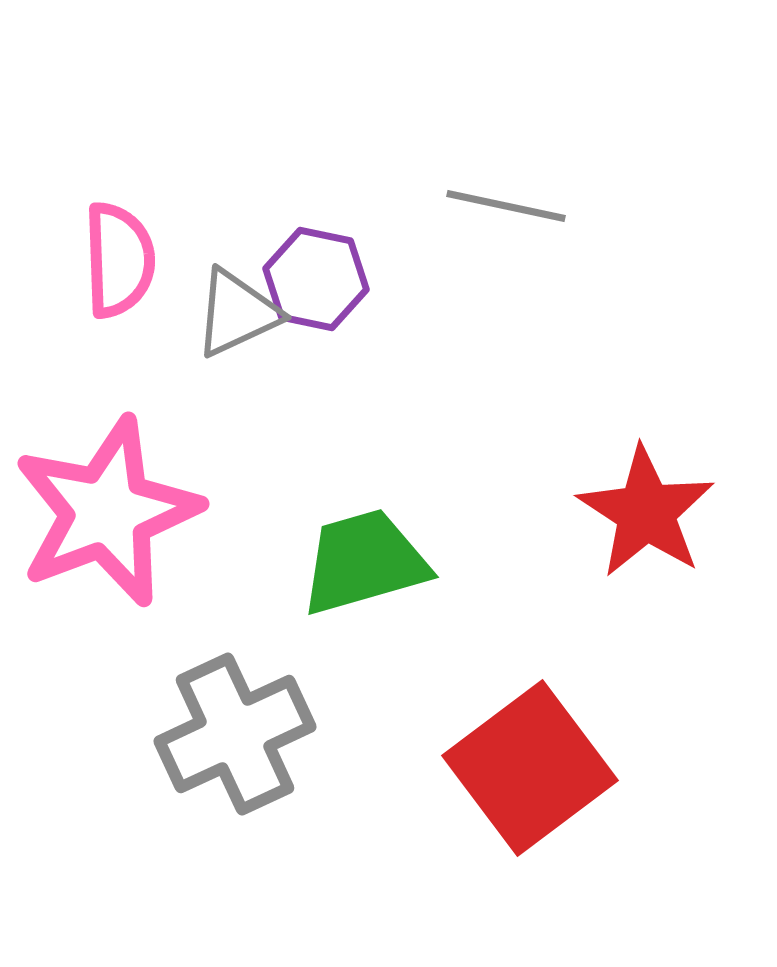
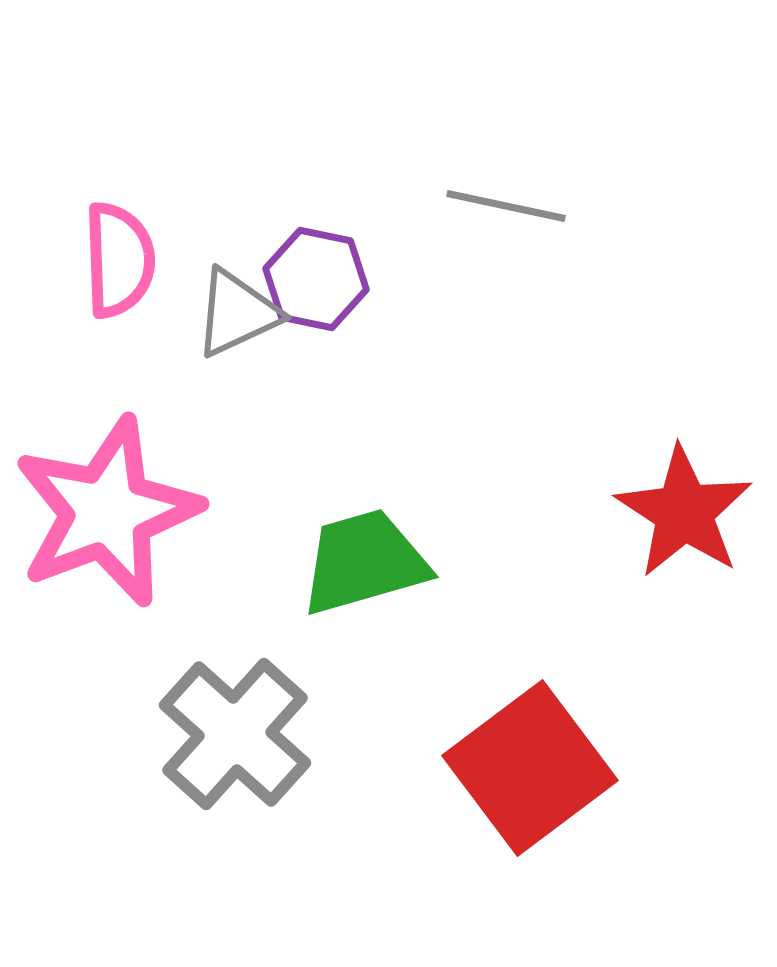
red star: moved 38 px right
gray cross: rotated 23 degrees counterclockwise
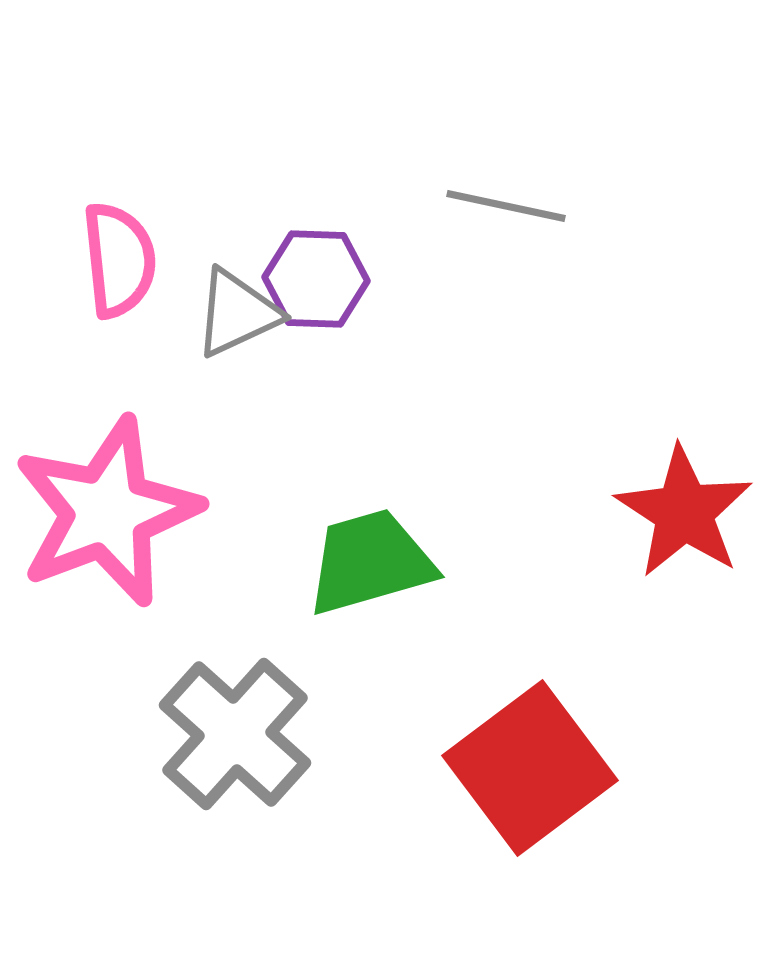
pink semicircle: rotated 4 degrees counterclockwise
purple hexagon: rotated 10 degrees counterclockwise
green trapezoid: moved 6 px right
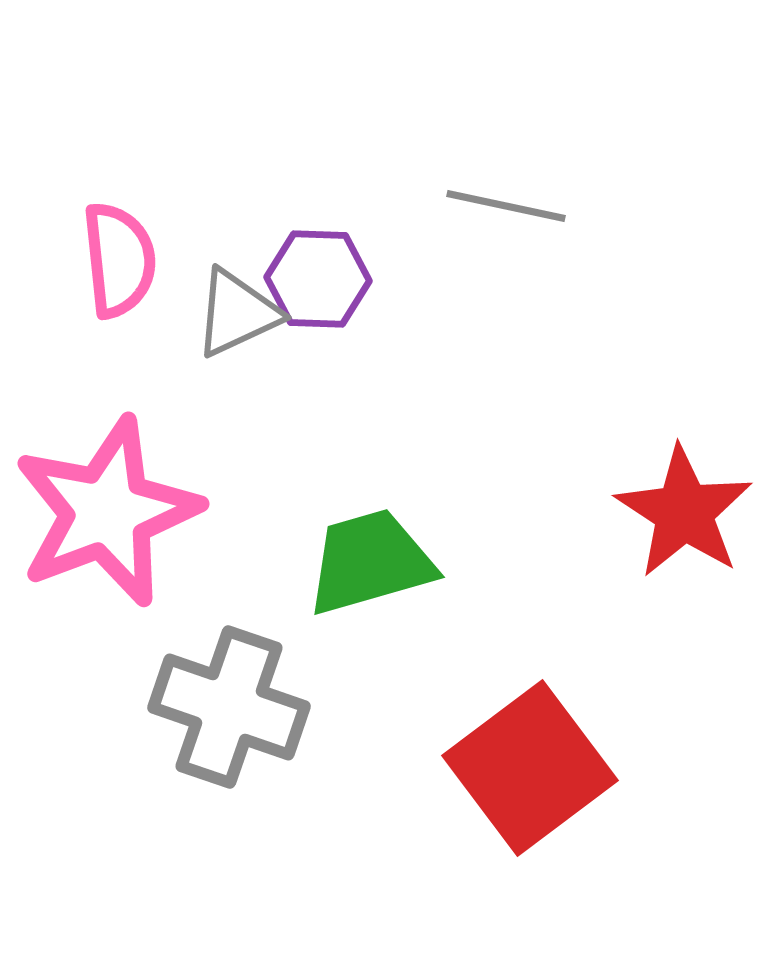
purple hexagon: moved 2 px right
gray cross: moved 6 px left, 27 px up; rotated 23 degrees counterclockwise
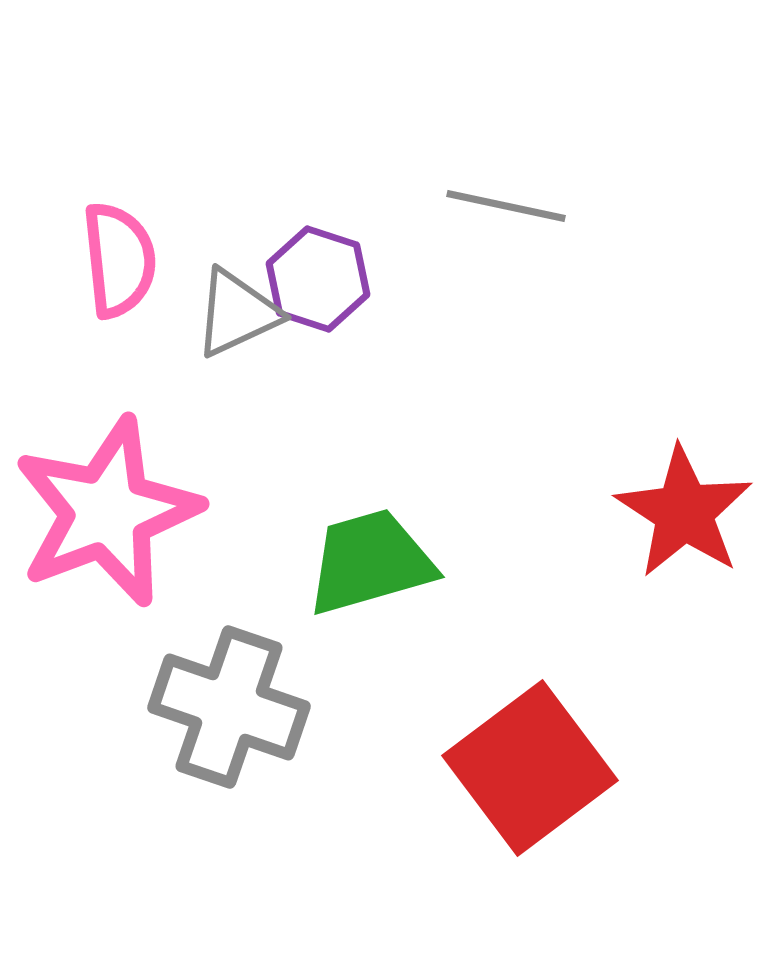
purple hexagon: rotated 16 degrees clockwise
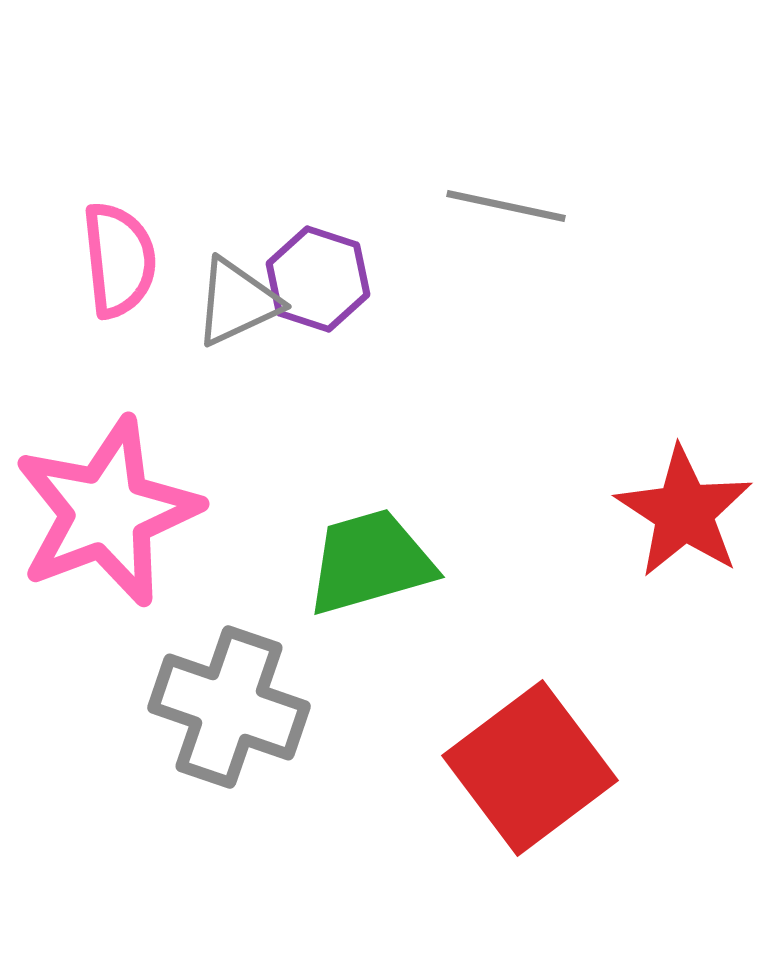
gray triangle: moved 11 px up
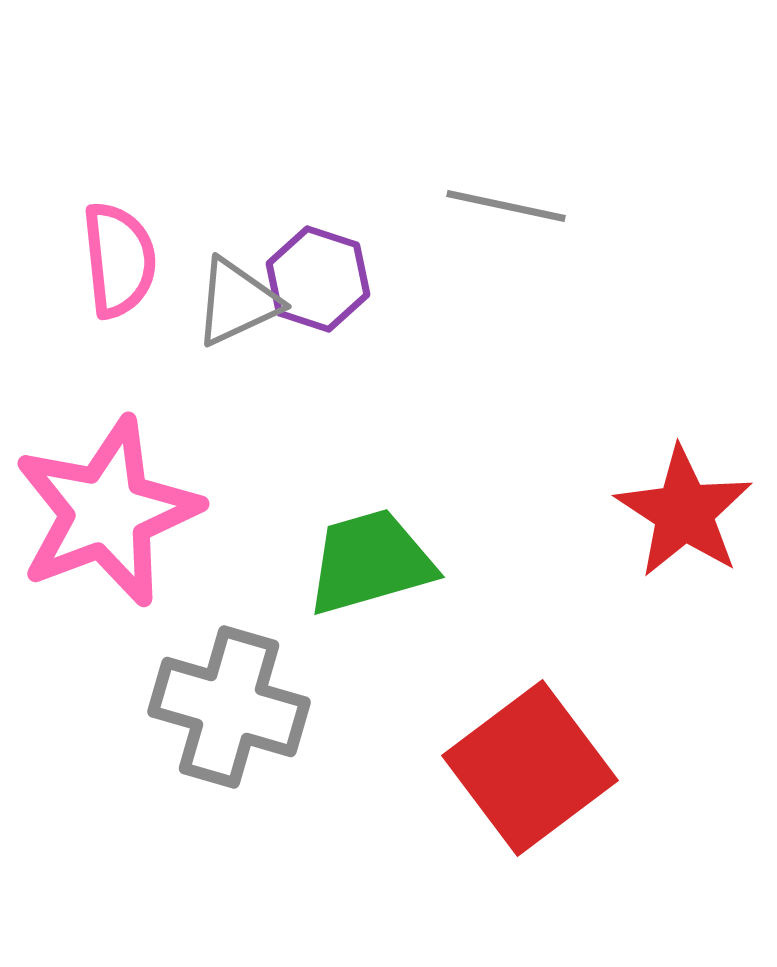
gray cross: rotated 3 degrees counterclockwise
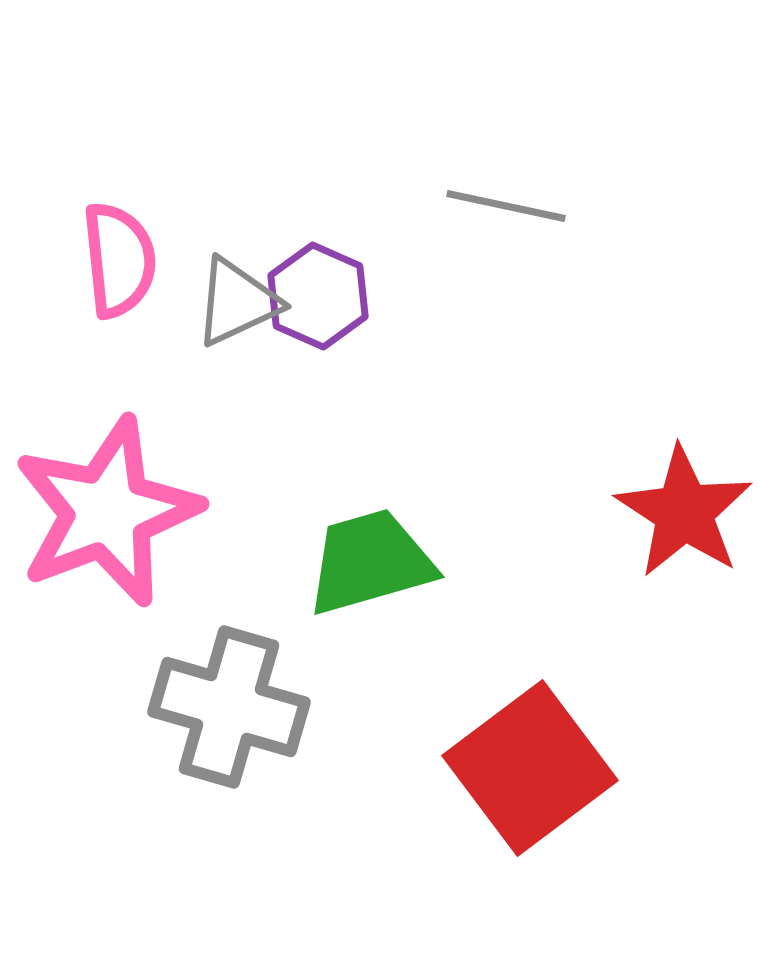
purple hexagon: moved 17 px down; rotated 6 degrees clockwise
